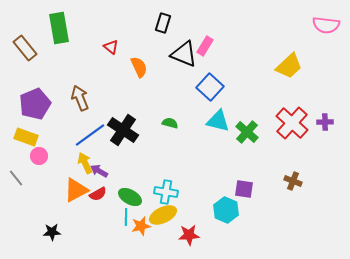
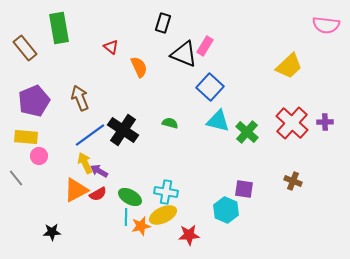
purple pentagon: moved 1 px left, 3 px up
yellow rectangle: rotated 15 degrees counterclockwise
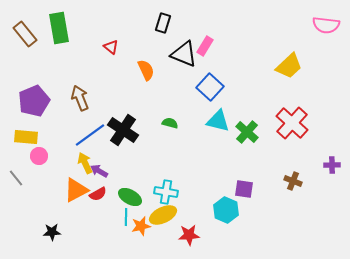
brown rectangle: moved 14 px up
orange semicircle: moved 7 px right, 3 px down
purple cross: moved 7 px right, 43 px down
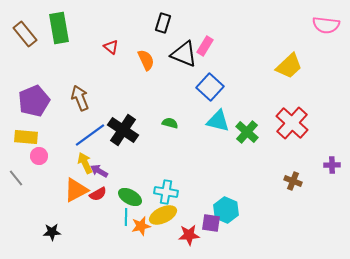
orange semicircle: moved 10 px up
purple square: moved 33 px left, 34 px down
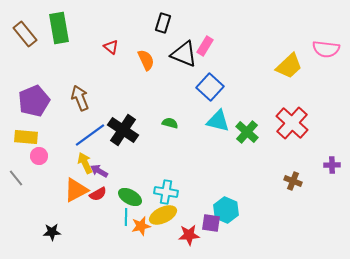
pink semicircle: moved 24 px down
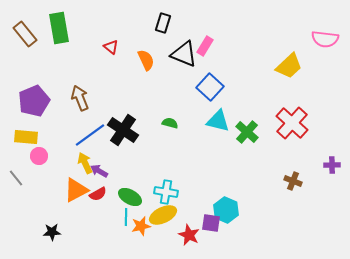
pink semicircle: moved 1 px left, 10 px up
red star: rotated 30 degrees clockwise
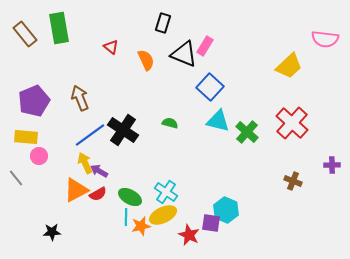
cyan cross: rotated 25 degrees clockwise
